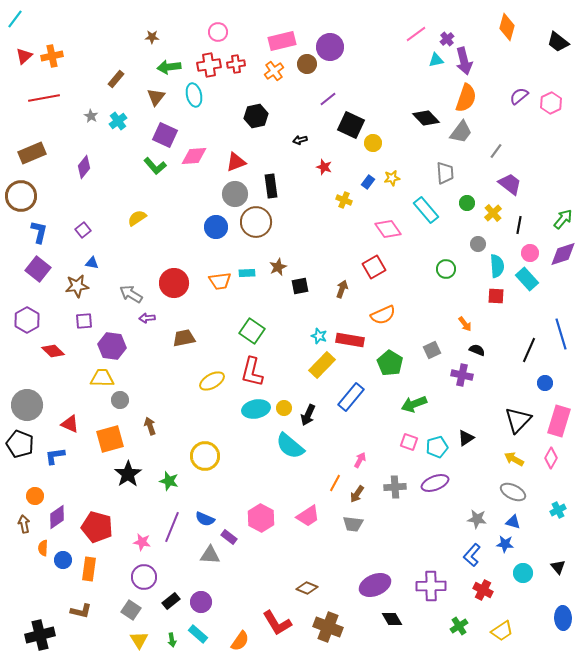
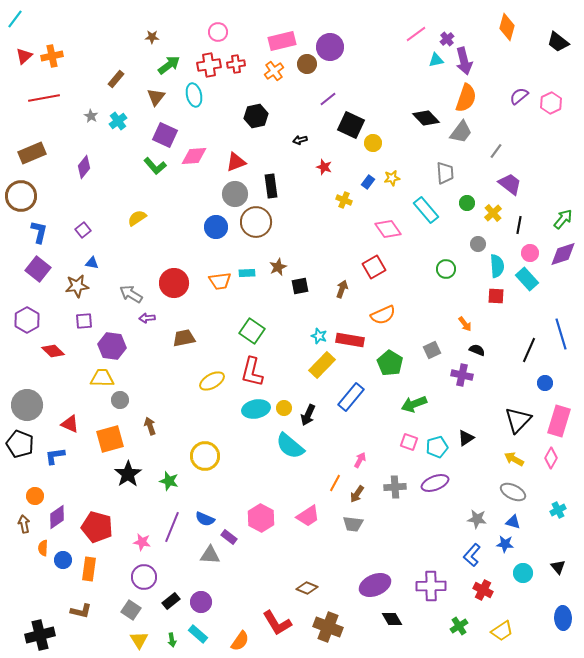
green arrow at (169, 67): moved 2 px up; rotated 150 degrees clockwise
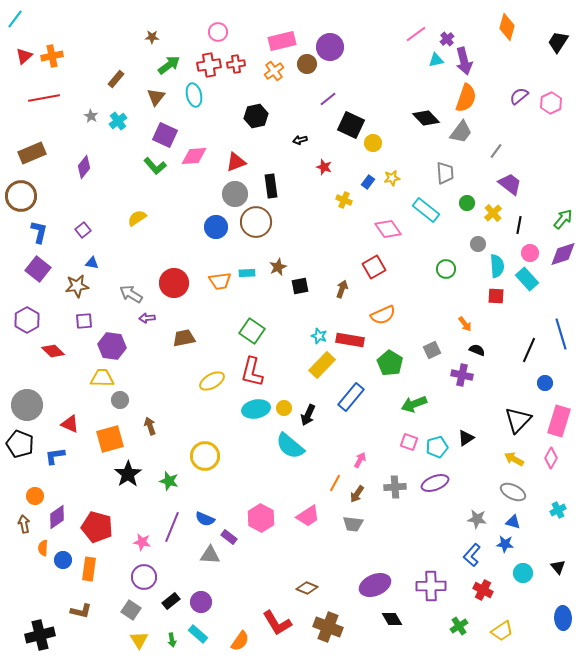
black trapezoid at (558, 42): rotated 85 degrees clockwise
cyan rectangle at (426, 210): rotated 12 degrees counterclockwise
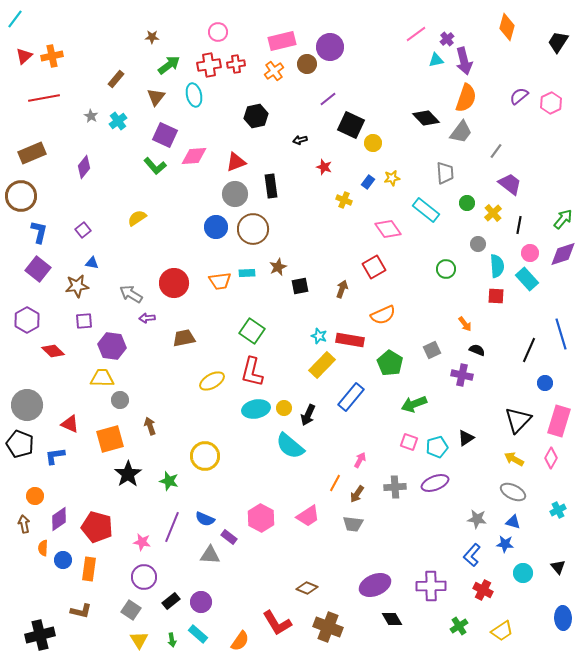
brown circle at (256, 222): moved 3 px left, 7 px down
purple diamond at (57, 517): moved 2 px right, 2 px down
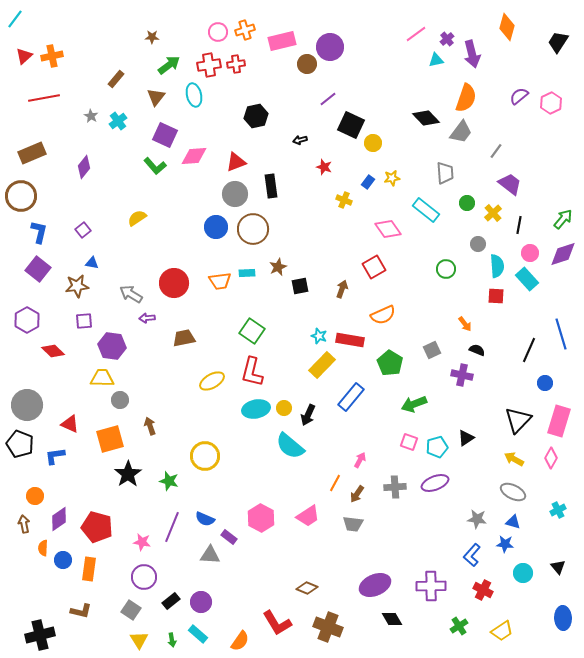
purple arrow at (464, 61): moved 8 px right, 7 px up
orange cross at (274, 71): moved 29 px left, 41 px up; rotated 18 degrees clockwise
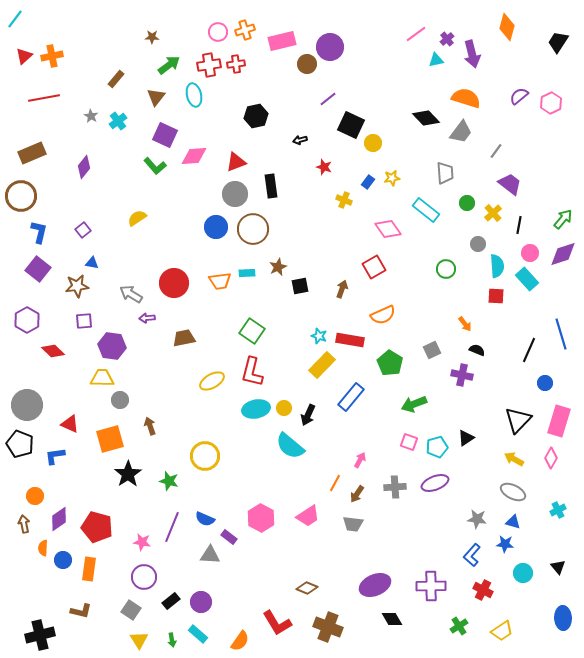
orange semicircle at (466, 98): rotated 92 degrees counterclockwise
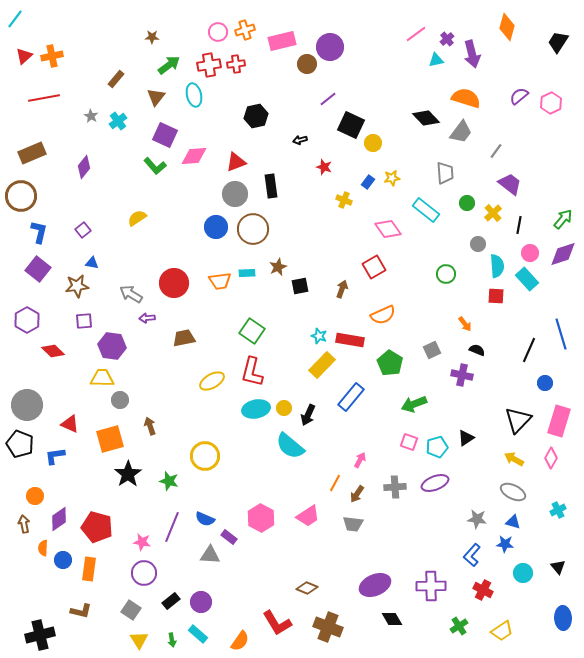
green circle at (446, 269): moved 5 px down
purple circle at (144, 577): moved 4 px up
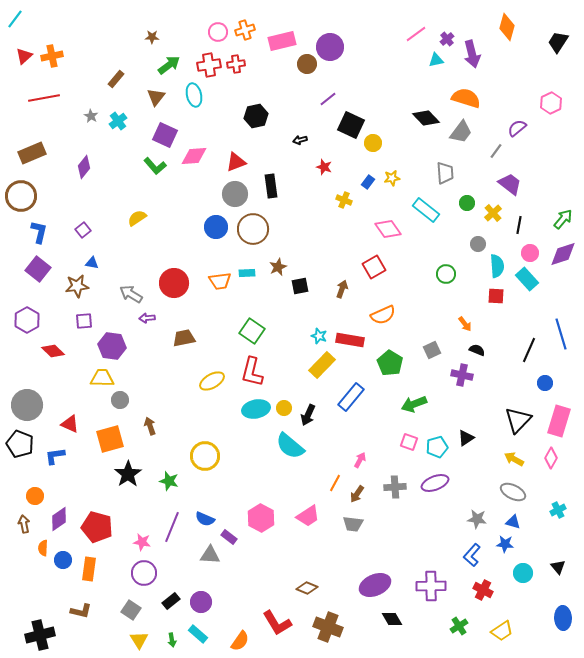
purple semicircle at (519, 96): moved 2 px left, 32 px down
